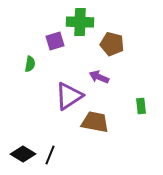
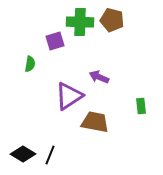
brown pentagon: moved 24 px up
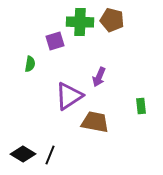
purple arrow: rotated 90 degrees counterclockwise
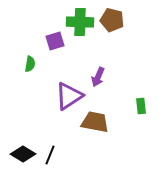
purple arrow: moved 1 px left
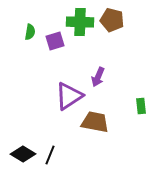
green semicircle: moved 32 px up
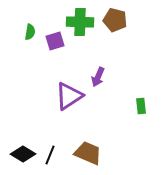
brown pentagon: moved 3 px right
brown trapezoid: moved 7 px left, 31 px down; rotated 12 degrees clockwise
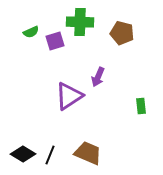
brown pentagon: moved 7 px right, 13 px down
green semicircle: moved 1 px right; rotated 56 degrees clockwise
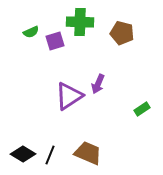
purple arrow: moved 7 px down
green rectangle: moved 1 px right, 3 px down; rotated 63 degrees clockwise
